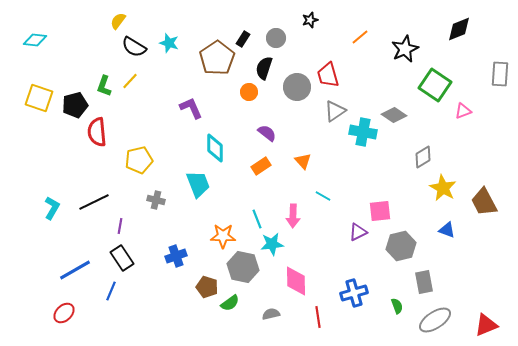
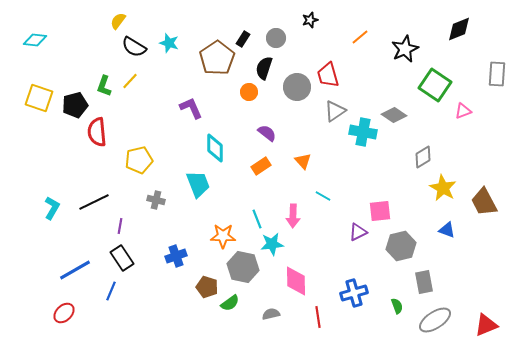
gray rectangle at (500, 74): moved 3 px left
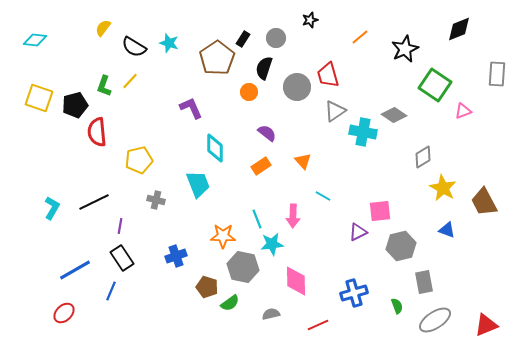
yellow semicircle at (118, 21): moved 15 px left, 7 px down
red line at (318, 317): moved 8 px down; rotated 75 degrees clockwise
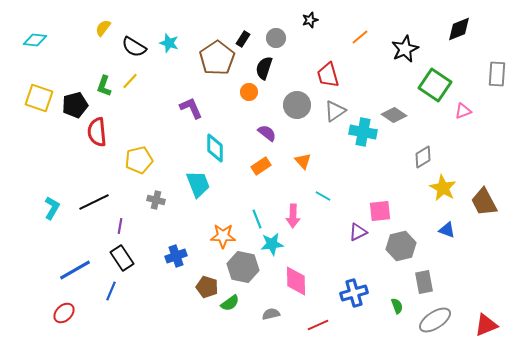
gray circle at (297, 87): moved 18 px down
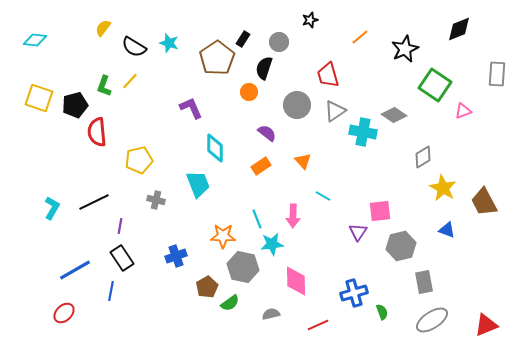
gray circle at (276, 38): moved 3 px right, 4 px down
purple triangle at (358, 232): rotated 30 degrees counterclockwise
brown pentagon at (207, 287): rotated 25 degrees clockwise
blue line at (111, 291): rotated 12 degrees counterclockwise
green semicircle at (397, 306): moved 15 px left, 6 px down
gray ellipse at (435, 320): moved 3 px left
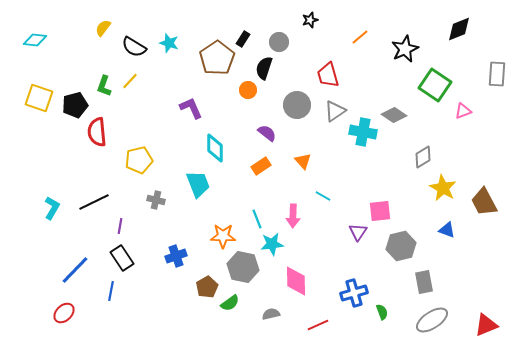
orange circle at (249, 92): moved 1 px left, 2 px up
blue line at (75, 270): rotated 16 degrees counterclockwise
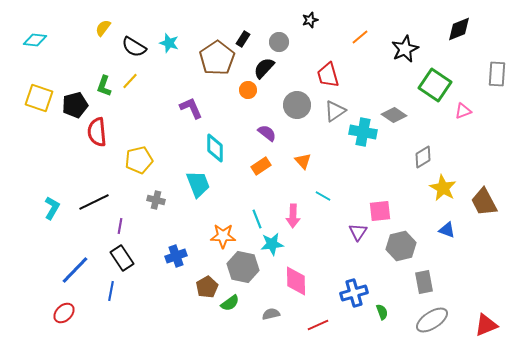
black semicircle at (264, 68): rotated 25 degrees clockwise
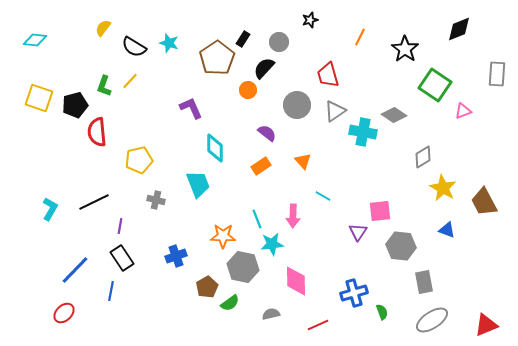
orange line at (360, 37): rotated 24 degrees counterclockwise
black star at (405, 49): rotated 12 degrees counterclockwise
cyan L-shape at (52, 208): moved 2 px left, 1 px down
gray hexagon at (401, 246): rotated 20 degrees clockwise
